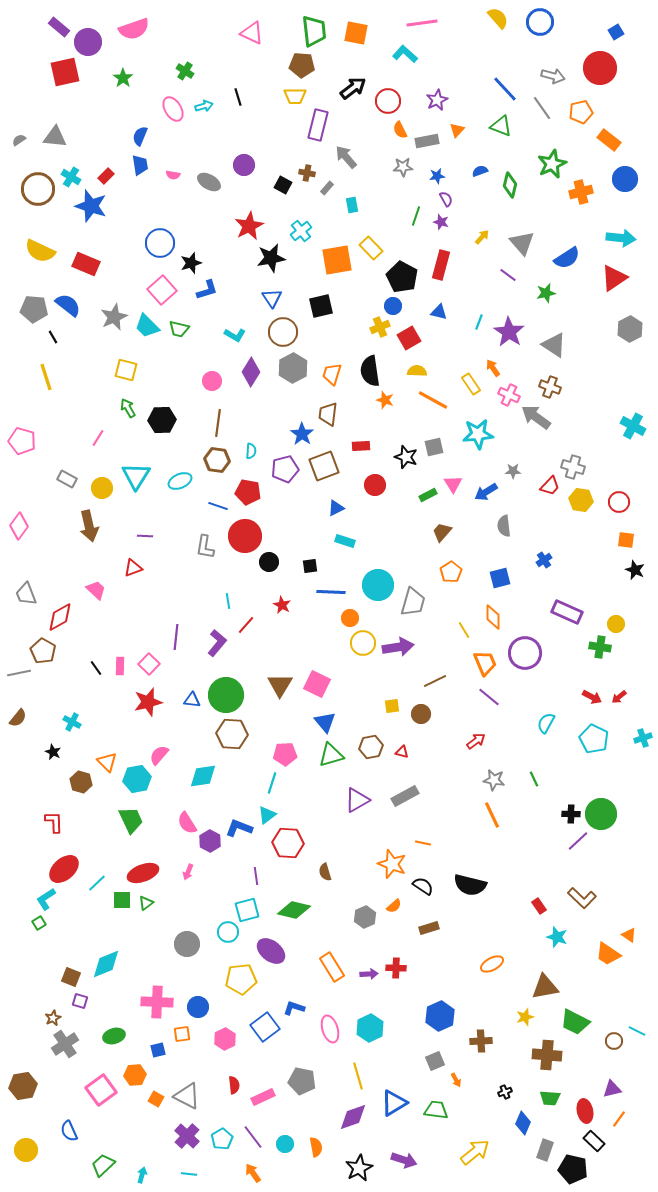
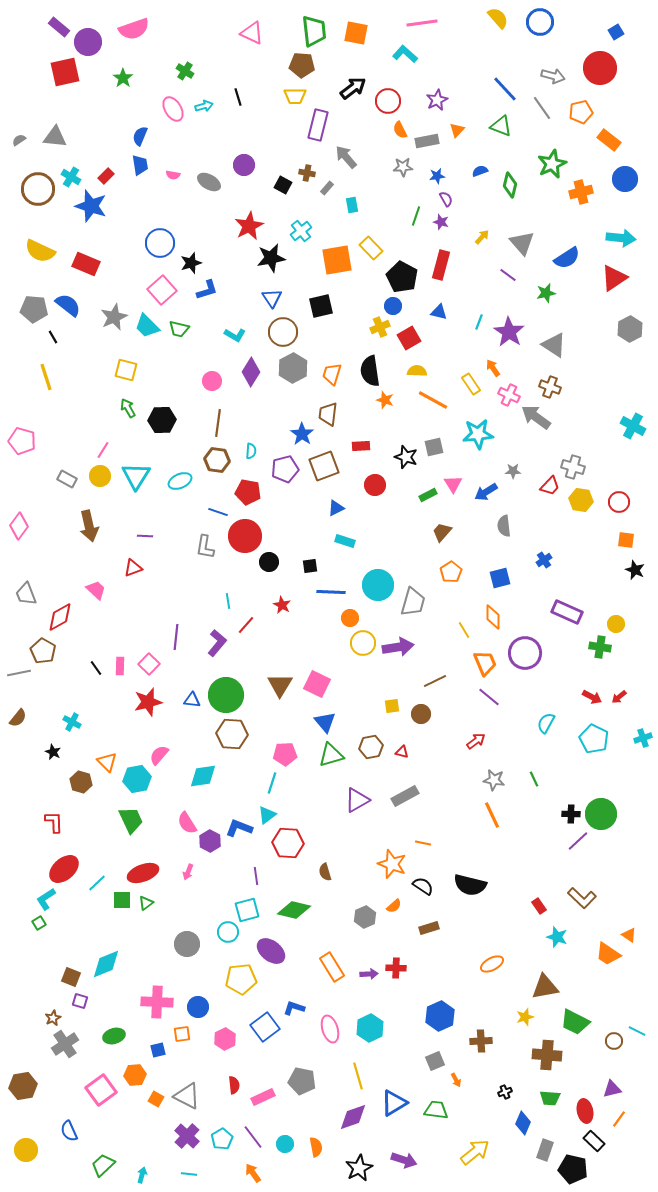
pink line at (98, 438): moved 5 px right, 12 px down
yellow circle at (102, 488): moved 2 px left, 12 px up
blue line at (218, 506): moved 6 px down
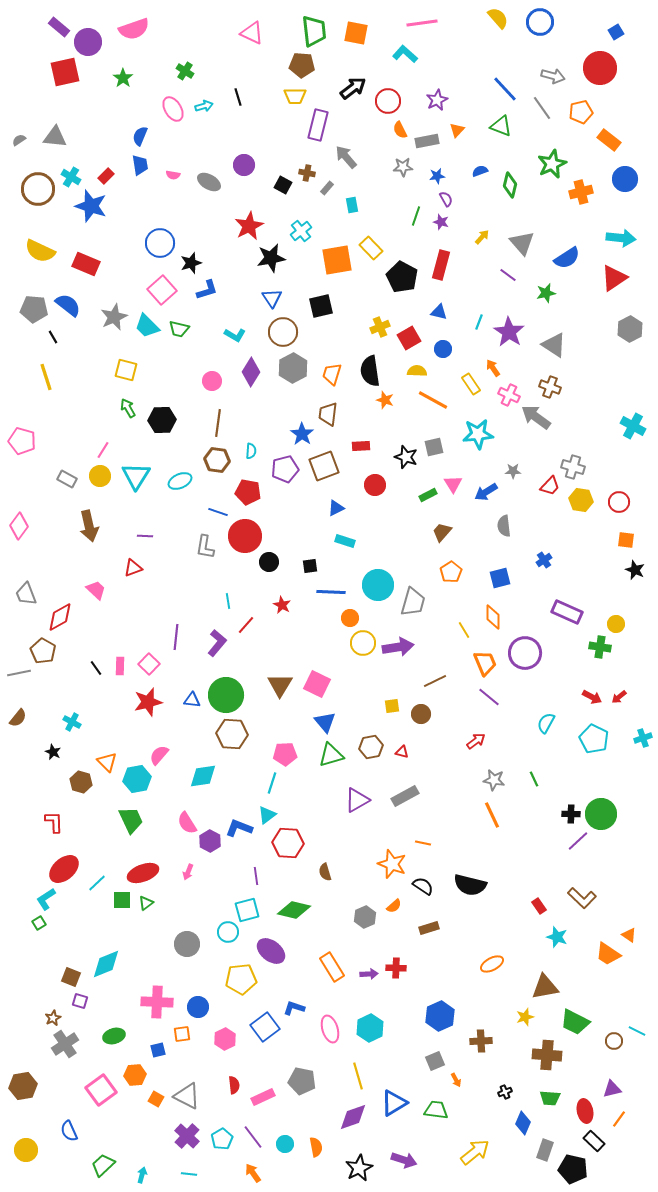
blue circle at (393, 306): moved 50 px right, 43 px down
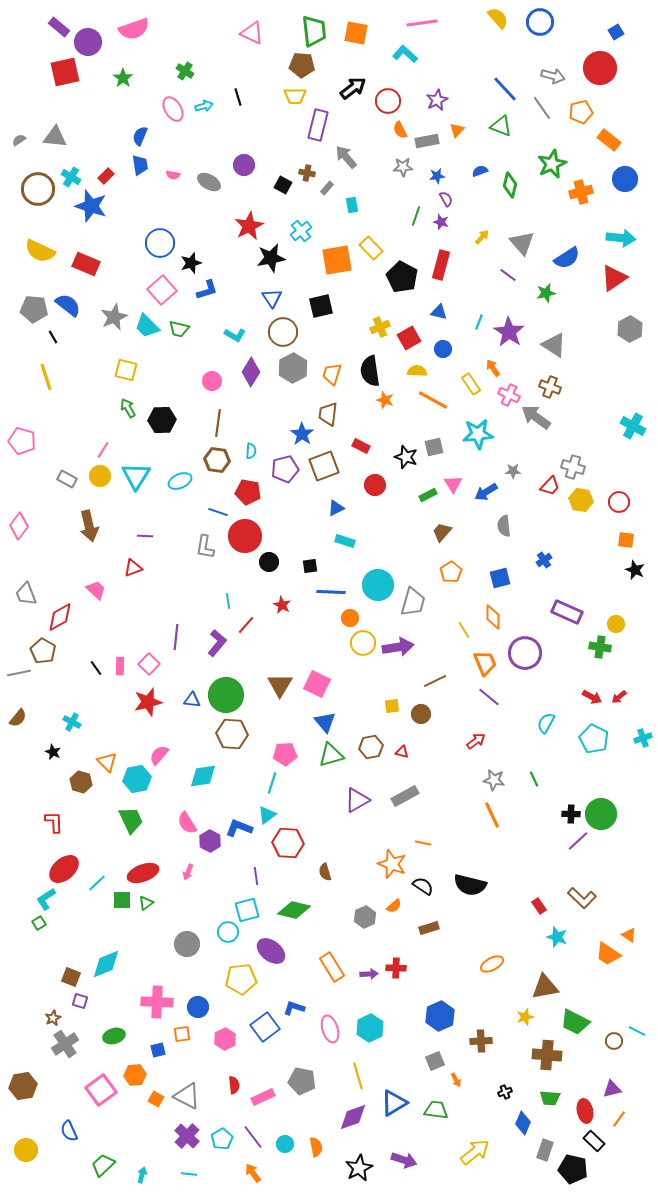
red rectangle at (361, 446): rotated 30 degrees clockwise
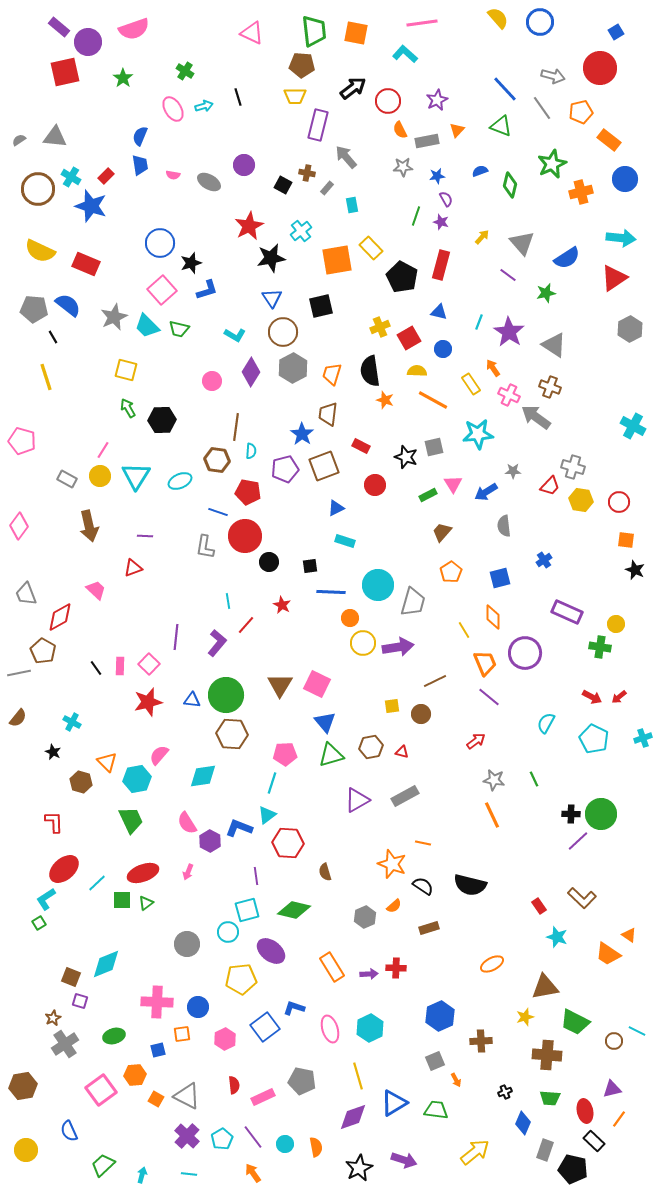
brown line at (218, 423): moved 18 px right, 4 px down
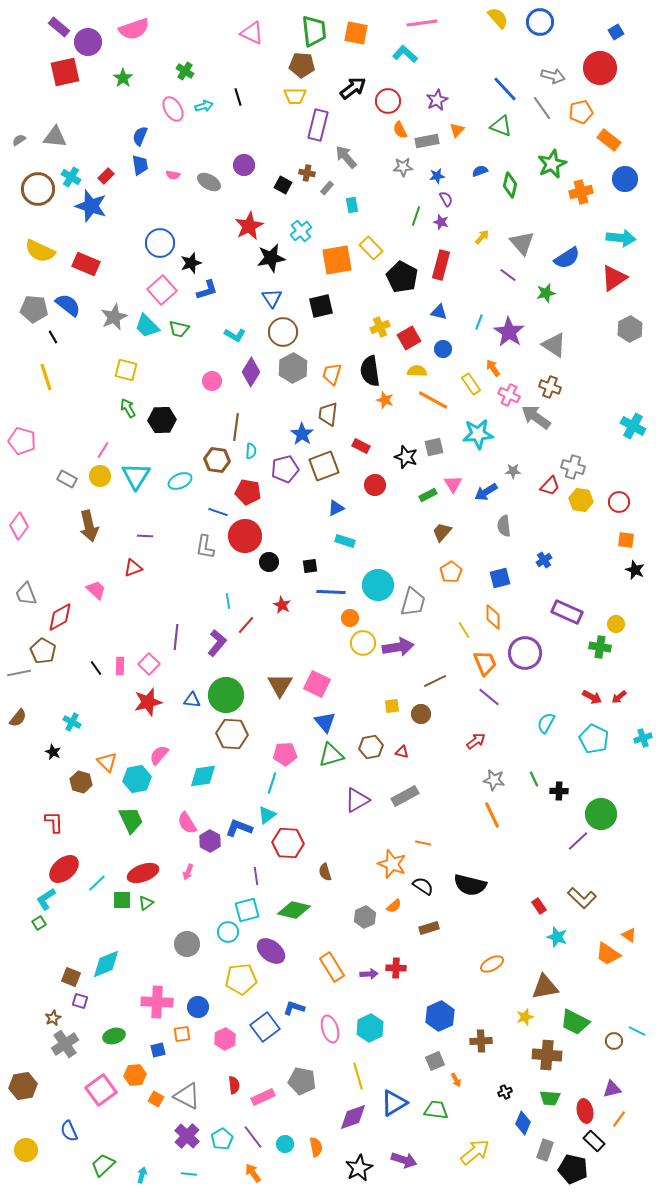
black cross at (571, 814): moved 12 px left, 23 px up
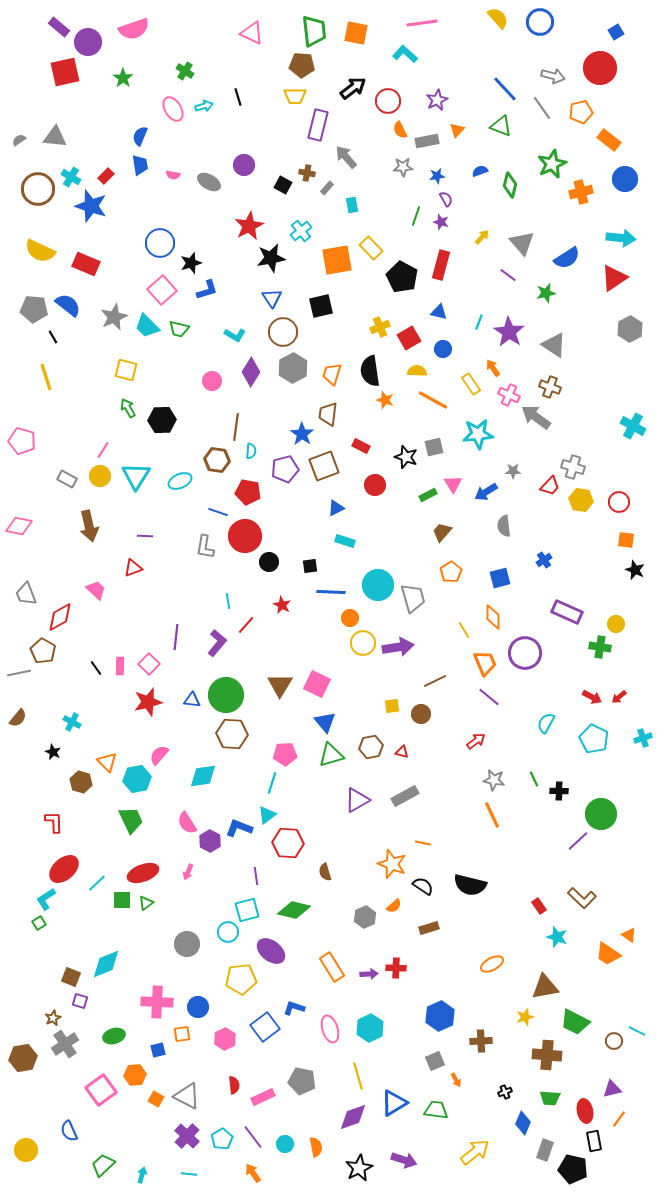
pink diamond at (19, 526): rotated 64 degrees clockwise
gray trapezoid at (413, 602): moved 4 px up; rotated 32 degrees counterclockwise
brown hexagon at (23, 1086): moved 28 px up
black rectangle at (594, 1141): rotated 35 degrees clockwise
